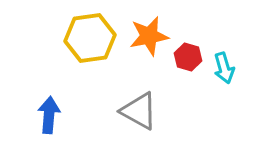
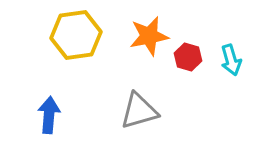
yellow hexagon: moved 14 px left, 3 px up
cyan arrow: moved 7 px right, 8 px up
gray triangle: rotated 45 degrees counterclockwise
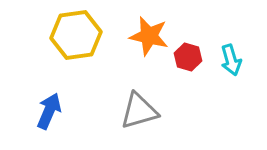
orange star: rotated 24 degrees clockwise
blue arrow: moved 4 px up; rotated 18 degrees clockwise
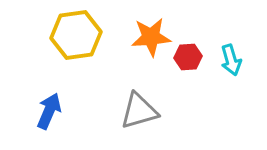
orange star: moved 2 px right, 1 px down; rotated 18 degrees counterclockwise
red hexagon: rotated 20 degrees counterclockwise
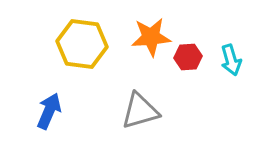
yellow hexagon: moved 6 px right, 9 px down; rotated 15 degrees clockwise
gray triangle: moved 1 px right
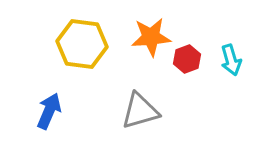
red hexagon: moved 1 px left, 2 px down; rotated 16 degrees counterclockwise
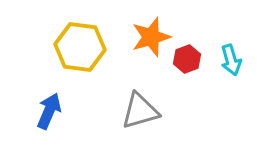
orange star: rotated 12 degrees counterclockwise
yellow hexagon: moved 2 px left, 3 px down
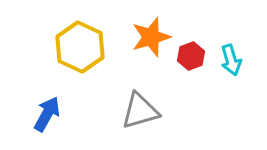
yellow hexagon: rotated 18 degrees clockwise
red hexagon: moved 4 px right, 3 px up
blue arrow: moved 2 px left, 3 px down; rotated 6 degrees clockwise
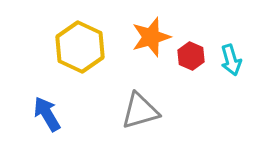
red hexagon: rotated 16 degrees counterclockwise
blue arrow: rotated 60 degrees counterclockwise
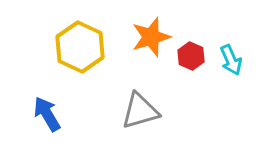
cyan arrow: rotated 8 degrees counterclockwise
